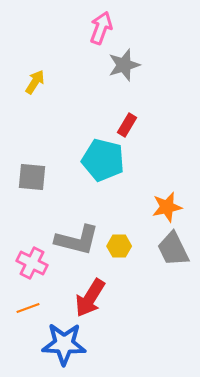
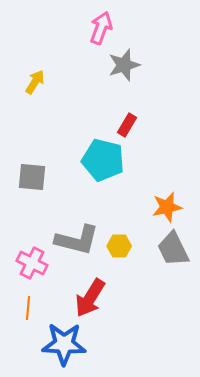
orange line: rotated 65 degrees counterclockwise
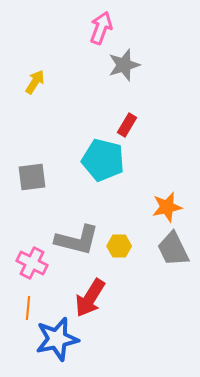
gray square: rotated 12 degrees counterclockwise
blue star: moved 7 px left, 5 px up; rotated 15 degrees counterclockwise
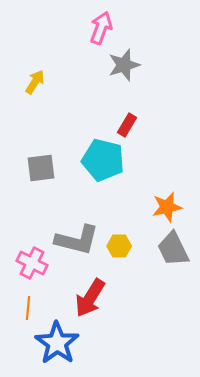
gray square: moved 9 px right, 9 px up
blue star: moved 4 px down; rotated 24 degrees counterclockwise
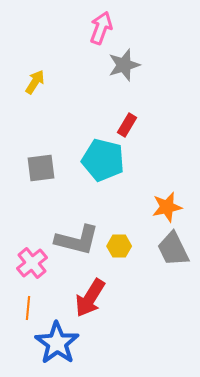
pink cross: rotated 24 degrees clockwise
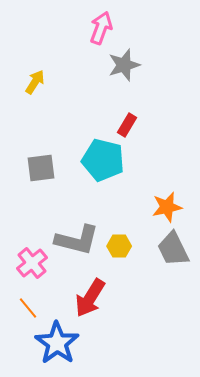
orange line: rotated 45 degrees counterclockwise
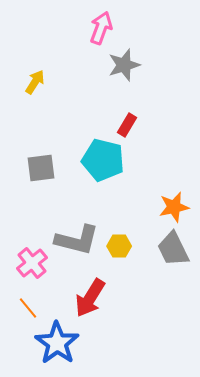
orange star: moved 7 px right
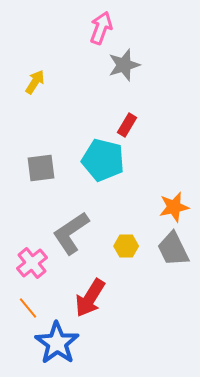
gray L-shape: moved 6 px left, 7 px up; rotated 132 degrees clockwise
yellow hexagon: moved 7 px right
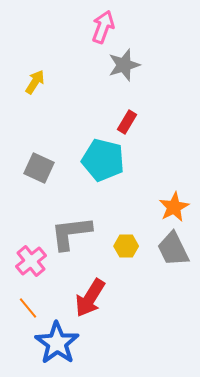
pink arrow: moved 2 px right, 1 px up
red rectangle: moved 3 px up
gray square: moved 2 px left; rotated 32 degrees clockwise
orange star: rotated 16 degrees counterclockwise
gray L-shape: rotated 27 degrees clockwise
pink cross: moved 1 px left, 2 px up
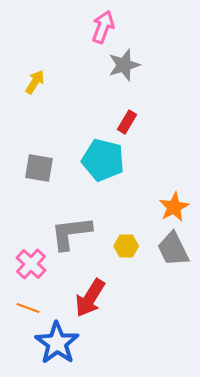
gray square: rotated 16 degrees counterclockwise
pink cross: moved 3 px down; rotated 8 degrees counterclockwise
orange line: rotated 30 degrees counterclockwise
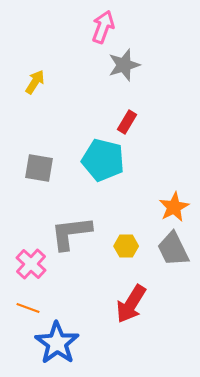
red arrow: moved 41 px right, 6 px down
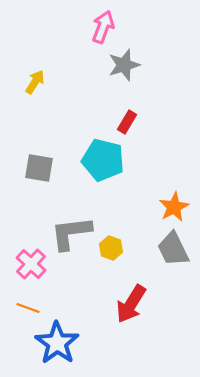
yellow hexagon: moved 15 px left, 2 px down; rotated 20 degrees clockwise
